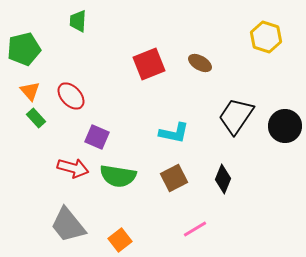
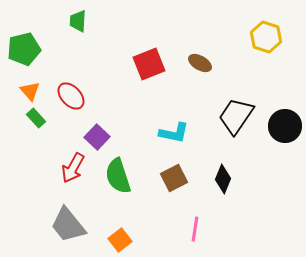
purple square: rotated 20 degrees clockwise
red arrow: rotated 104 degrees clockwise
green semicircle: rotated 63 degrees clockwise
pink line: rotated 50 degrees counterclockwise
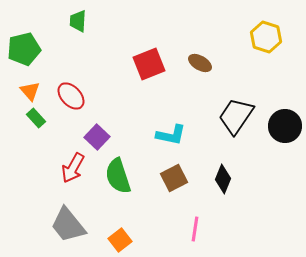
cyan L-shape: moved 3 px left, 2 px down
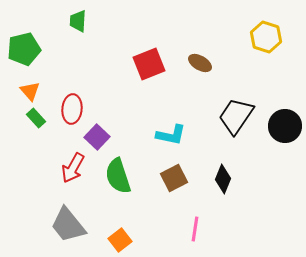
red ellipse: moved 1 px right, 13 px down; rotated 48 degrees clockwise
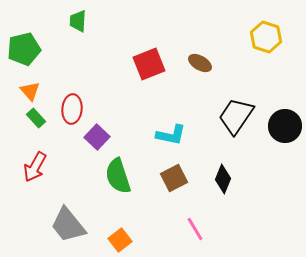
red arrow: moved 38 px left, 1 px up
pink line: rotated 40 degrees counterclockwise
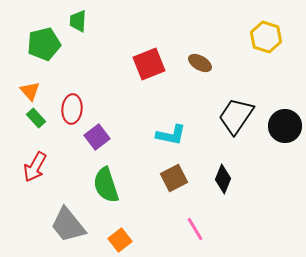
green pentagon: moved 20 px right, 5 px up
purple square: rotated 10 degrees clockwise
green semicircle: moved 12 px left, 9 px down
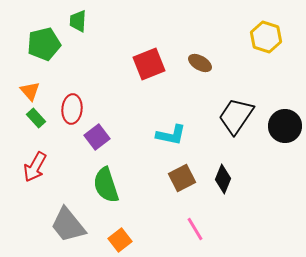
brown square: moved 8 px right
